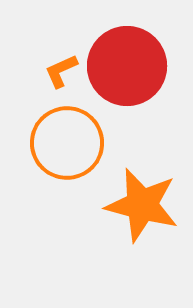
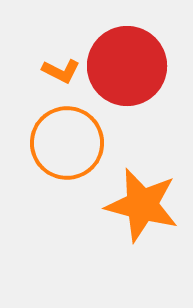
orange L-shape: rotated 129 degrees counterclockwise
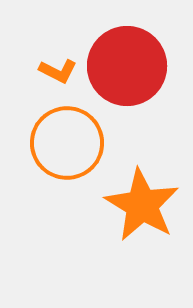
orange L-shape: moved 3 px left
orange star: rotated 16 degrees clockwise
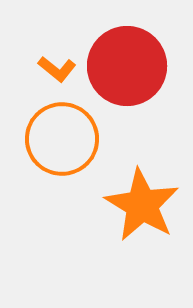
orange L-shape: moved 1 px left, 2 px up; rotated 12 degrees clockwise
orange circle: moved 5 px left, 4 px up
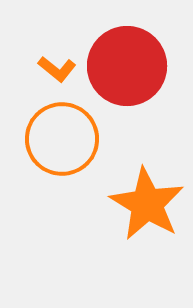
orange star: moved 5 px right, 1 px up
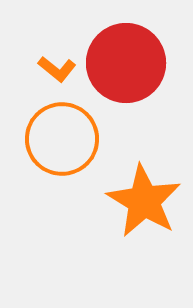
red circle: moved 1 px left, 3 px up
orange star: moved 3 px left, 3 px up
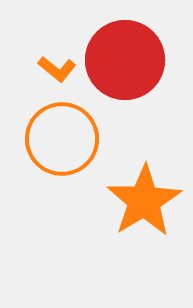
red circle: moved 1 px left, 3 px up
orange star: rotated 10 degrees clockwise
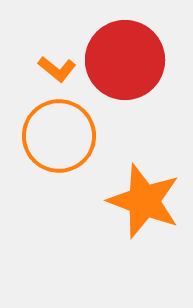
orange circle: moved 3 px left, 3 px up
orange star: rotated 20 degrees counterclockwise
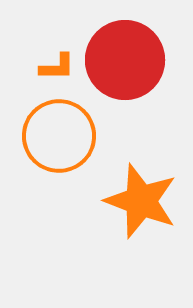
orange L-shape: moved 2 px up; rotated 39 degrees counterclockwise
orange star: moved 3 px left
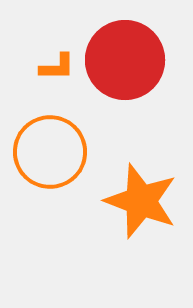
orange circle: moved 9 px left, 16 px down
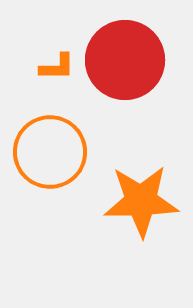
orange star: rotated 22 degrees counterclockwise
